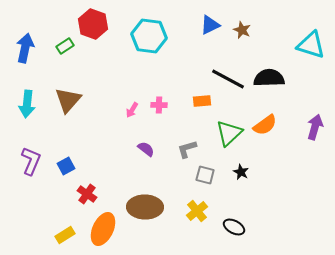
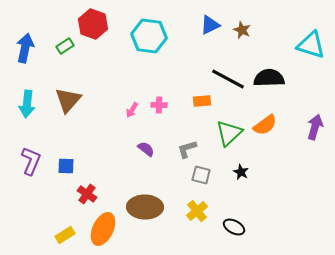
blue square: rotated 30 degrees clockwise
gray square: moved 4 px left
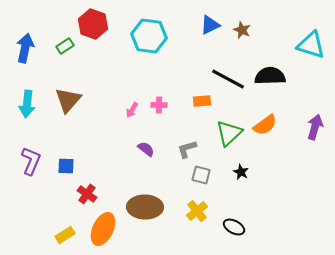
black semicircle: moved 1 px right, 2 px up
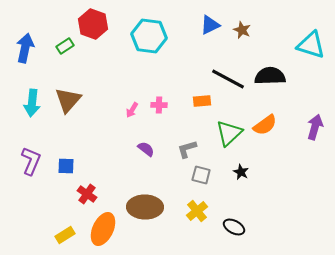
cyan arrow: moved 5 px right, 1 px up
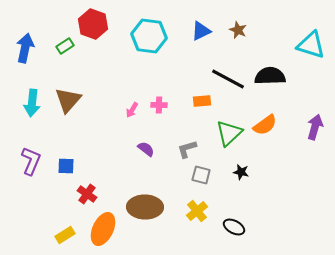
blue triangle: moved 9 px left, 6 px down
brown star: moved 4 px left
black star: rotated 14 degrees counterclockwise
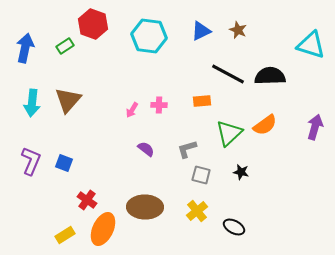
black line: moved 5 px up
blue square: moved 2 px left, 3 px up; rotated 18 degrees clockwise
red cross: moved 6 px down
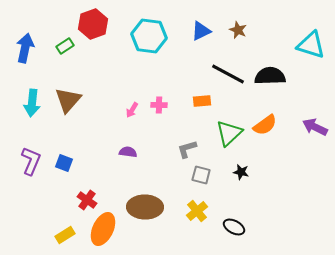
red hexagon: rotated 20 degrees clockwise
purple arrow: rotated 80 degrees counterclockwise
purple semicircle: moved 18 px left, 3 px down; rotated 30 degrees counterclockwise
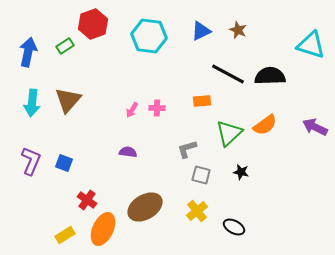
blue arrow: moved 3 px right, 4 px down
pink cross: moved 2 px left, 3 px down
brown ellipse: rotated 32 degrees counterclockwise
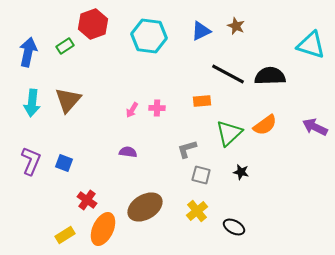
brown star: moved 2 px left, 4 px up
